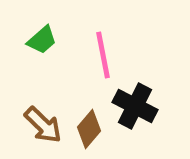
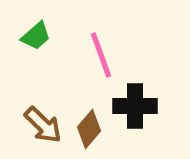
green trapezoid: moved 6 px left, 4 px up
pink line: moved 2 px left; rotated 9 degrees counterclockwise
black cross: rotated 27 degrees counterclockwise
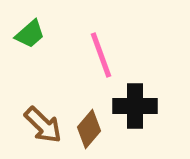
green trapezoid: moved 6 px left, 2 px up
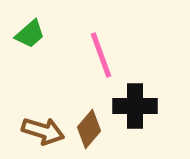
brown arrow: moved 6 px down; rotated 27 degrees counterclockwise
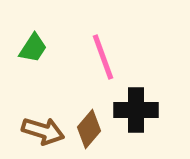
green trapezoid: moved 3 px right, 14 px down; rotated 16 degrees counterclockwise
pink line: moved 2 px right, 2 px down
black cross: moved 1 px right, 4 px down
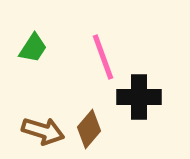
black cross: moved 3 px right, 13 px up
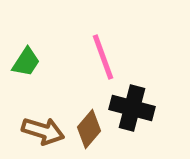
green trapezoid: moved 7 px left, 14 px down
black cross: moved 7 px left, 11 px down; rotated 15 degrees clockwise
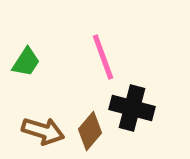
brown diamond: moved 1 px right, 2 px down
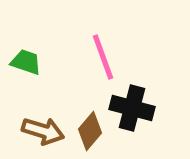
green trapezoid: rotated 104 degrees counterclockwise
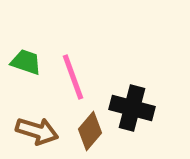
pink line: moved 30 px left, 20 px down
brown arrow: moved 6 px left
